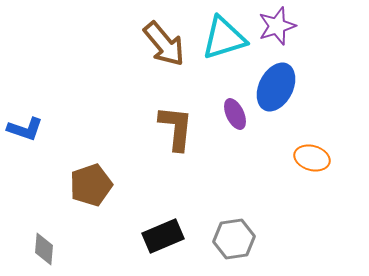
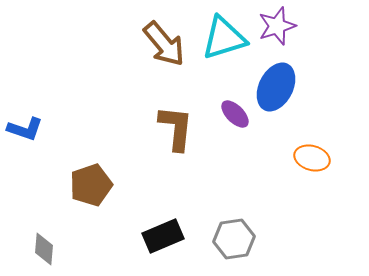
purple ellipse: rotated 20 degrees counterclockwise
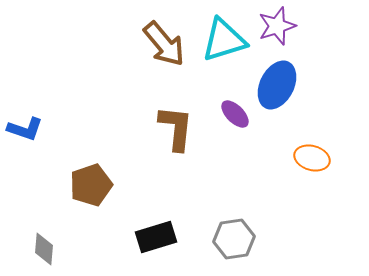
cyan triangle: moved 2 px down
blue ellipse: moved 1 px right, 2 px up
black rectangle: moved 7 px left, 1 px down; rotated 6 degrees clockwise
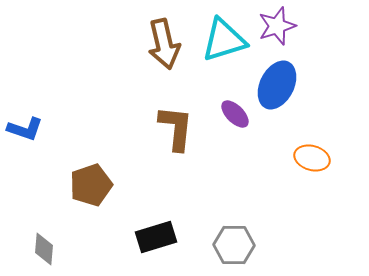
brown arrow: rotated 27 degrees clockwise
gray hexagon: moved 6 px down; rotated 9 degrees clockwise
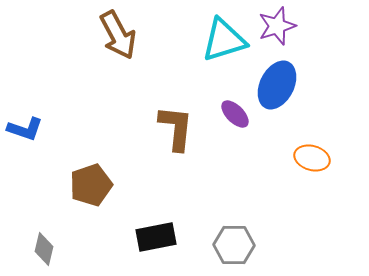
brown arrow: moved 46 px left, 9 px up; rotated 15 degrees counterclockwise
black rectangle: rotated 6 degrees clockwise
gray diamond: rotated 8 degrees clockwise
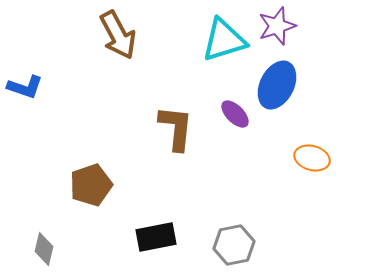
blue L-shape: moved 42 px up
gray hexagon: rotated 12 degrees counterclockwise
